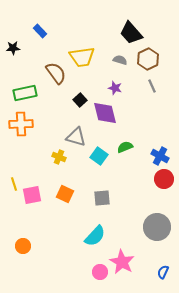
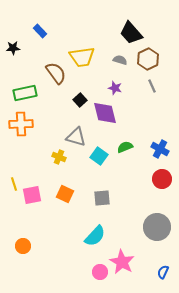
blue cross: moved 7 px up
red circle: moved 2 px left
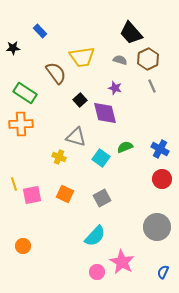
green rectangle: rotated 45 degrees clockwise
cyan square: moved 2 px right, 2 px down
gray square: rotated 24 degrees counterclockwise
pink circle: moved 3 px left
